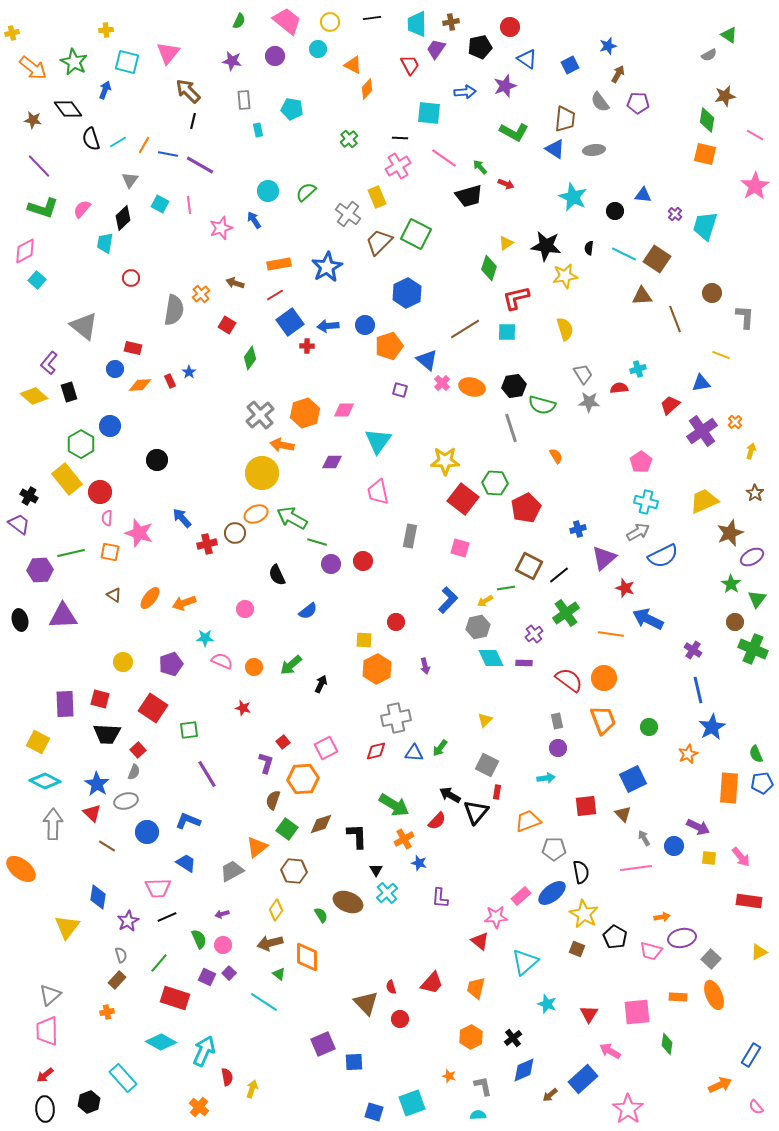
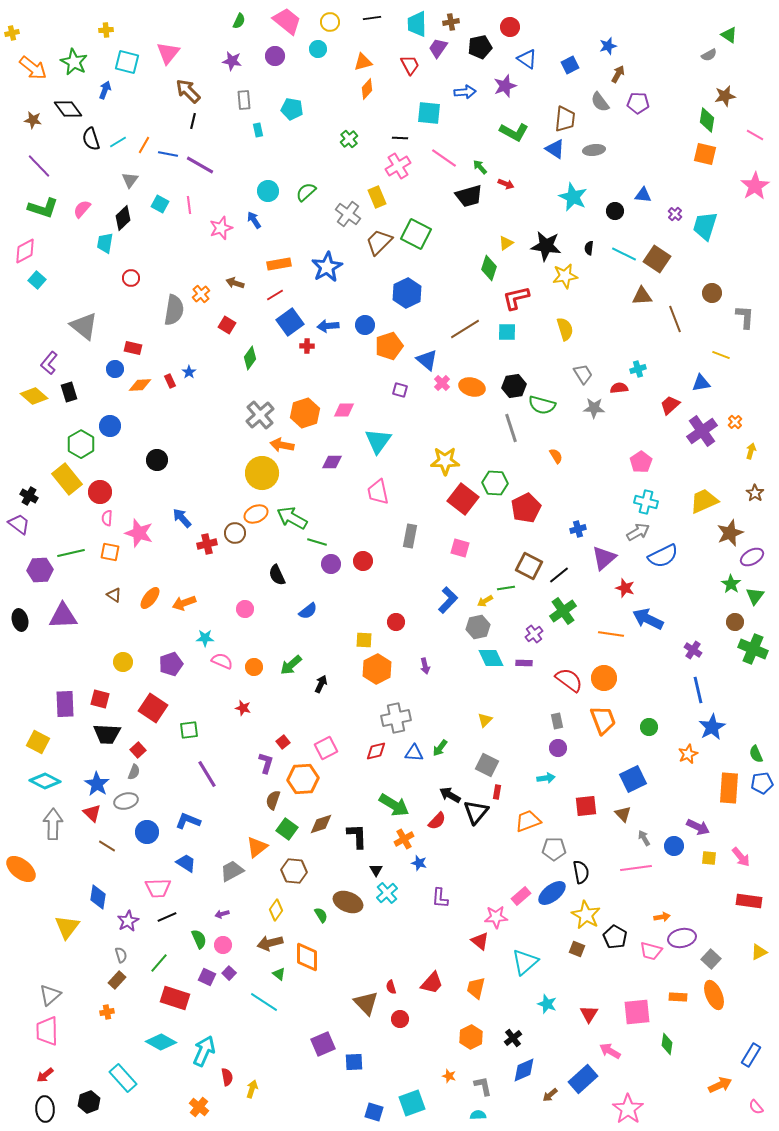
purple trapezoid at (436, 49): moved 2 px right, 1 px up
orange triangle at (353, 65): moved 10 px right, 3 px up; rotated 42 degrees counterclockwise
gray star at (589, 402): moved 5 px right, 6 px down
green triangle at (757, 599): moved 2 px left, 3 px up
green cross at (566, 613): moved 3 px left, 2 px up
yellow star at (584, 914): moved 2 px right, 1 px down
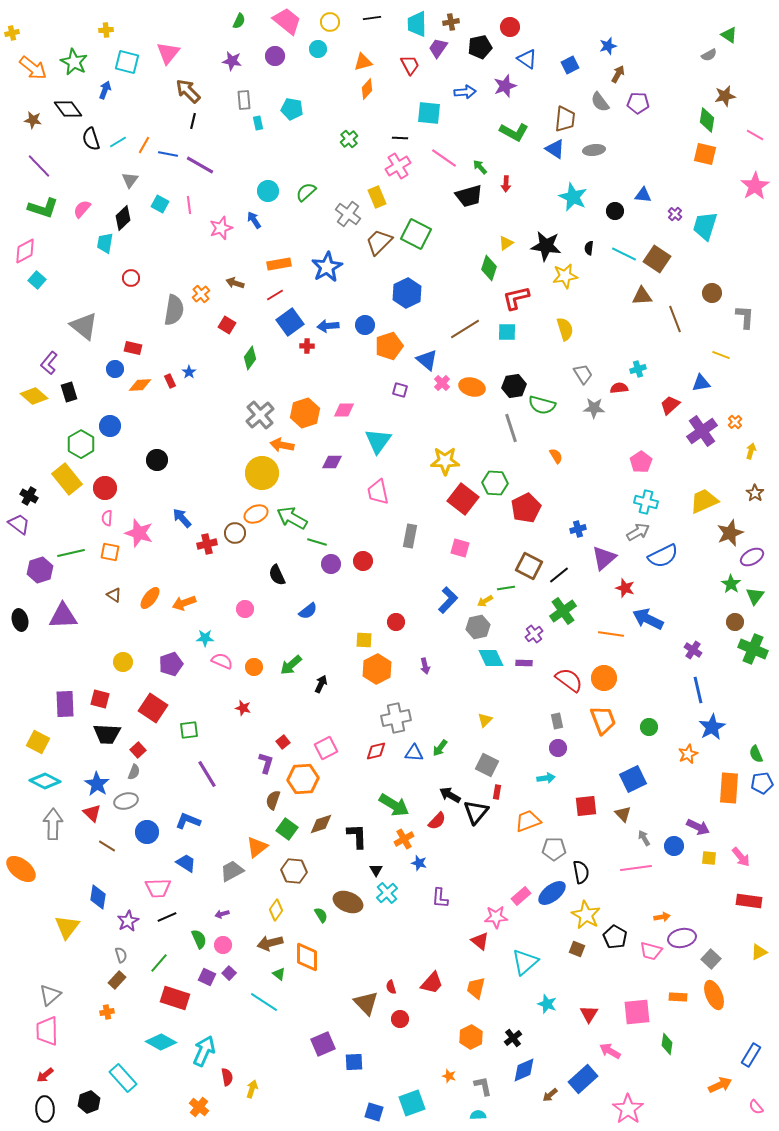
cyan rectangle at (258, 130): moved 7 px up
red arrow at (506, 184): rotated 70 degrees clockwise
red circle at (100, 492): moved 5 px right, 4 px up
purple hexagon at (40, 570): rotated 15 degrees counterclockwise
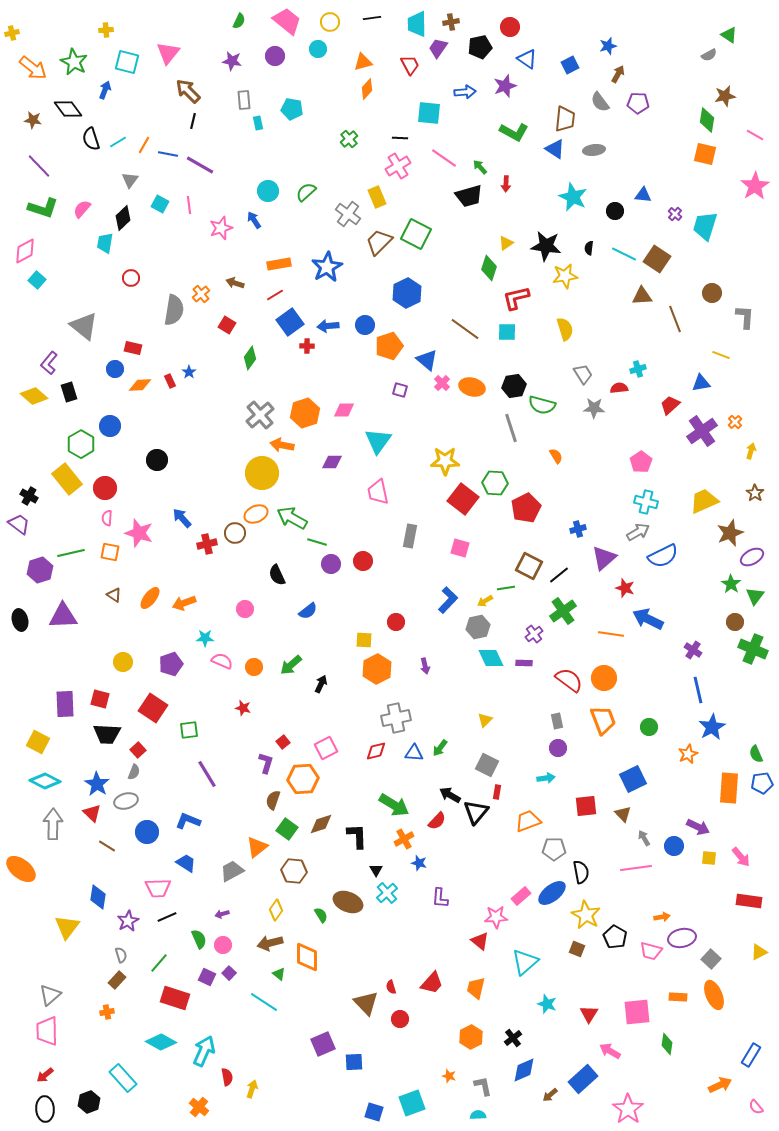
brown line at (465, 329): rotated 68 degrees clockwise
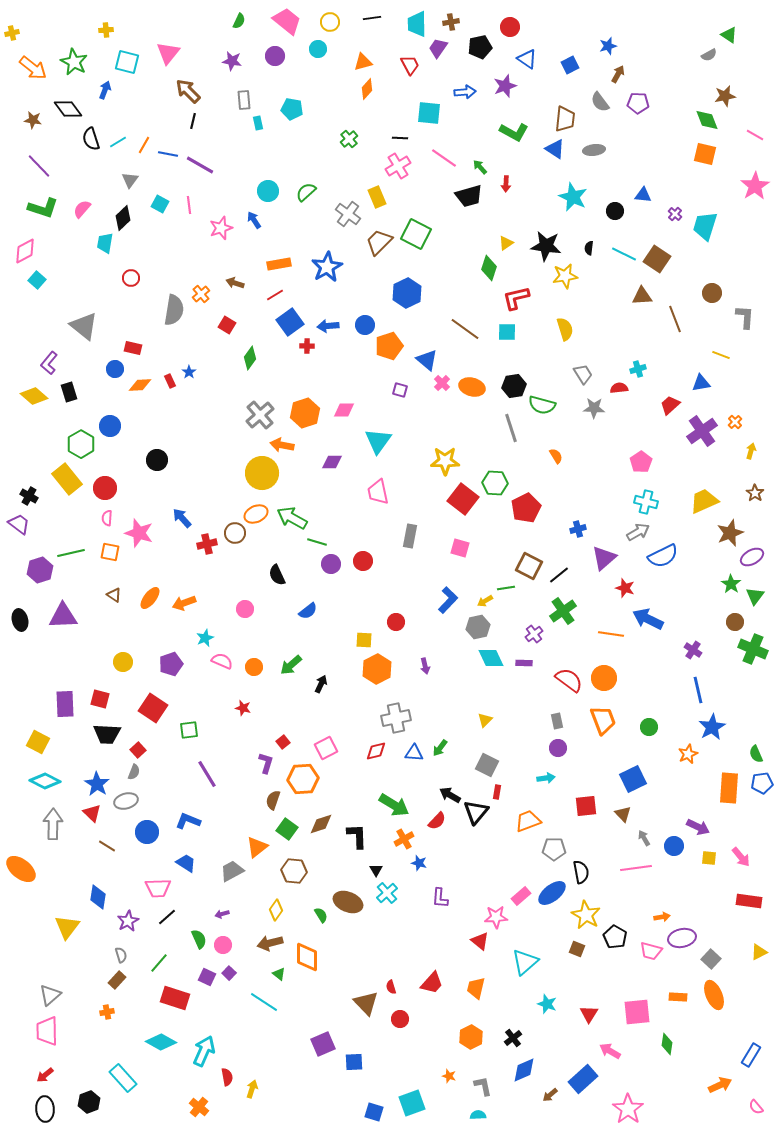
green diamond at (707, 120): rotated 30 degrees counterclockwise
cyan star at (205, 638): rotated 24 degrees counterclockwise
black line at (167, 917): rotated 18 degrees counterclockwise
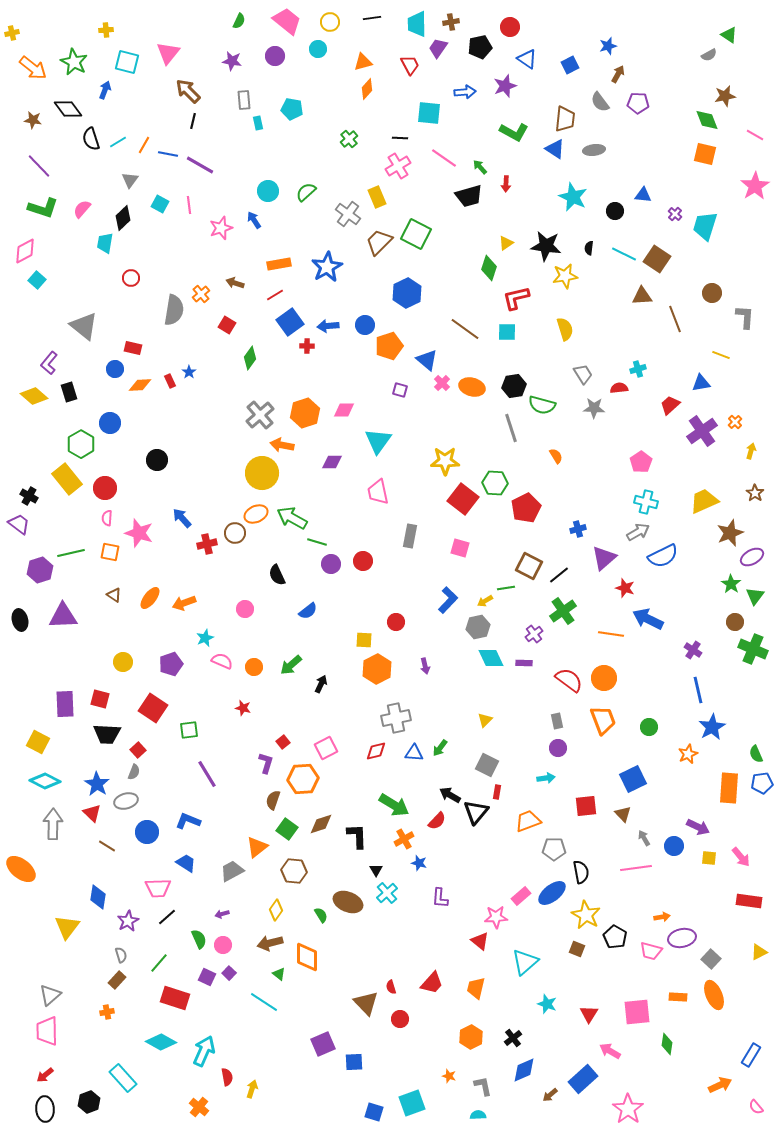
blue circle at (110, 426): moved 3 px up
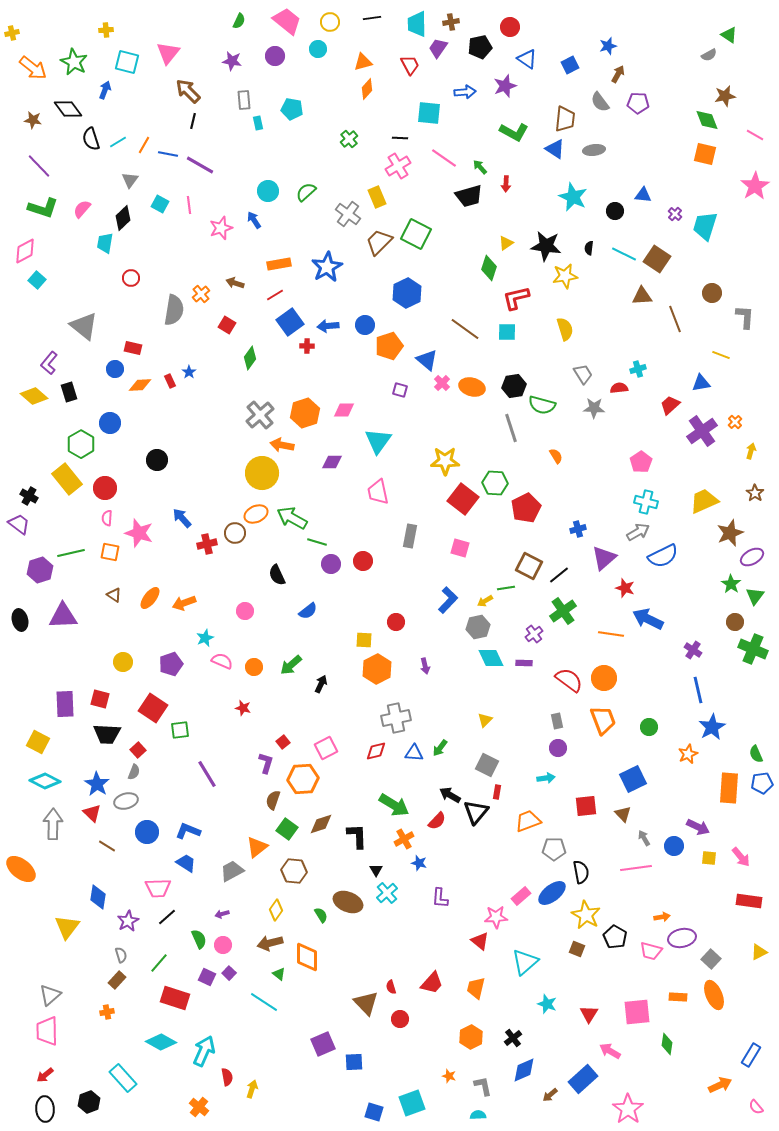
pink circle at (245, 609): moved 2 px down
green square at (189, 730): moved 9 px left
blue L-shape at (188, 821): moved 10 px down
